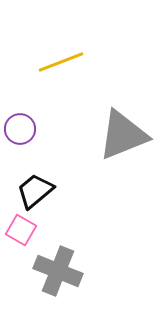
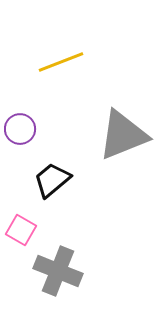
black trapezoid: moved 17 px right, 11 px up
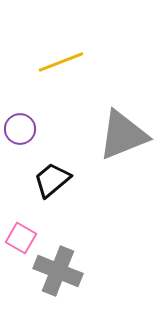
pink square: moved 8 px down
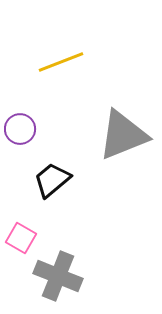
gray cross: moved 5 px down
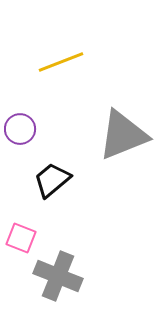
pink square: rotated 8 degrees counterclockwise
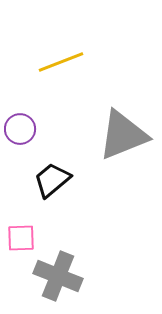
pink square: rotated 24 degrees counterclockwise
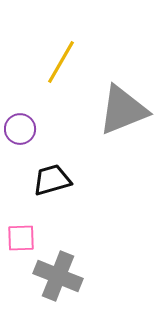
yellow line: rotated 39 degrees counterclockwise
gray triangle: moved 25 px up
black trapezoid: rotated 24 degrees clockwise
